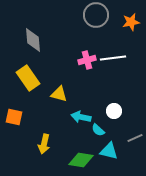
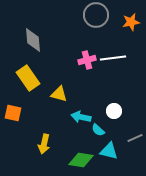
orange square: moved 1 px left, 4 px up
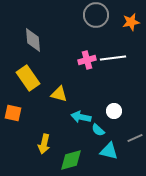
green diamond: moved 10 px left; rotated 25 degrees counterclockwise
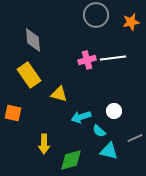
yellow rectangle: moved 1 px right, 3 px up
cyan arrow: rotated 30 degrees counterclockwise
cyan semicircle: moved 1 px right, 1 px down
yellow arrow: rotated 12 degrees counterclockwise
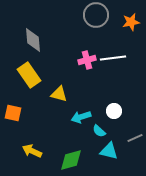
yellow arrow: moved 12 px left, 7 px down; rotated 114 degrees clockwise
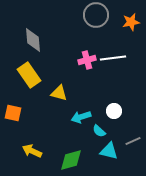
yellow triangle: moved 1 px up
gray line: moved 2 px left, 3 px down
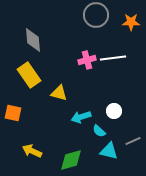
orange star: rotated 12 degrees clockwise
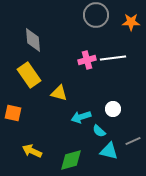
white circle: moved 1 px left, 2 px up
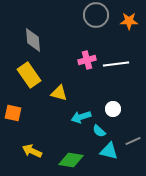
orange star: moved 2 px left, 1 px up
white line: moved 3 px right, 6 px down
green diamond: rotated 25 degrees clockwise
